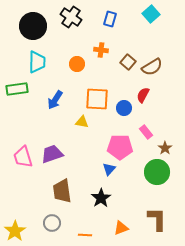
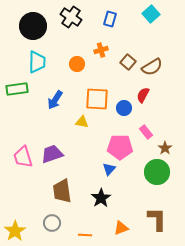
orange cross: rotated 24 degrees counterclockwise
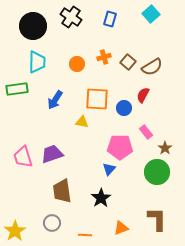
orange cross: moved 3 px right, 7 px down
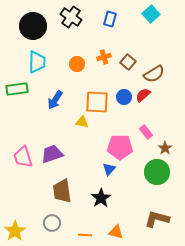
brown semicircle: moved 2 px right, 7 px down
red semicircle: rotated 21 degrees clockwise
orange square: moved 3 px down
blue circle: moved 11 px up
brown L-shape: rotated 75 degrees counterclockwise
orange triangle: moved 5 px left, 4 px down; rotated 35 degrees clockwise
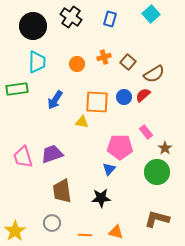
black star: rotated 30 degrees clockwise
